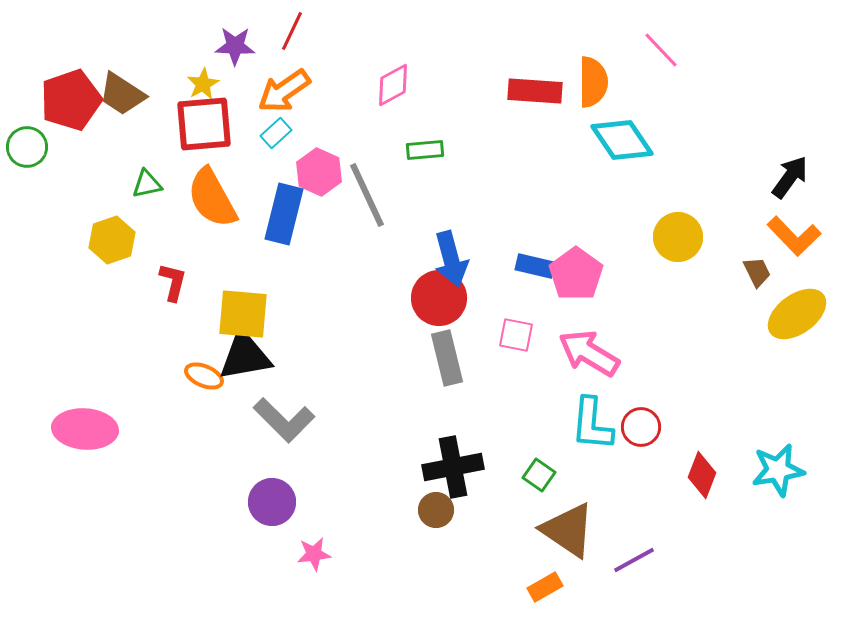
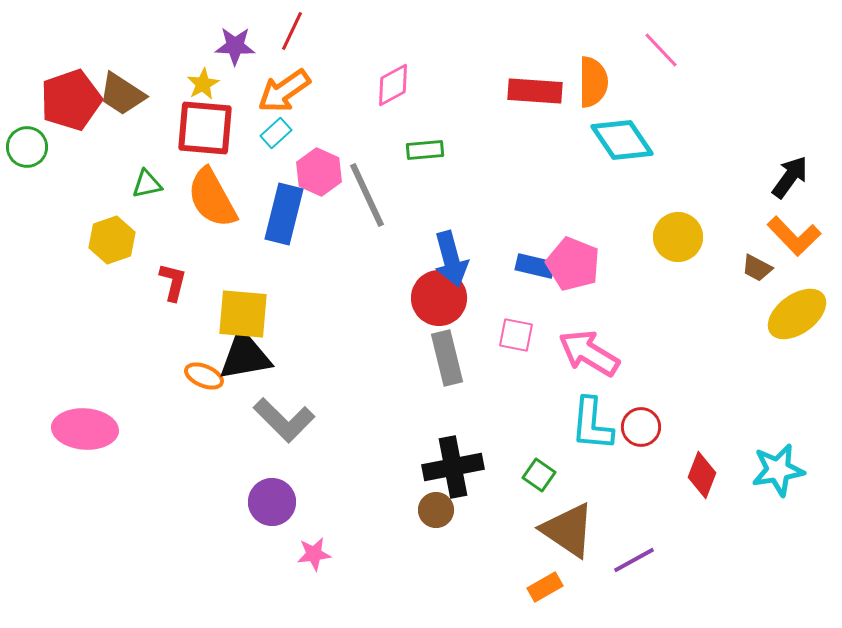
red square at (204, 124): moved 1 px right, 4 px down; rotated 10 degrees clockwise
brown trapezoid at (757, 272): moved 4 px up; rotated 144 degrees clockwise
pink pentagon at (576, 274): moved 3 px left, 10 px up; rotated 14 degrees counterclockwise
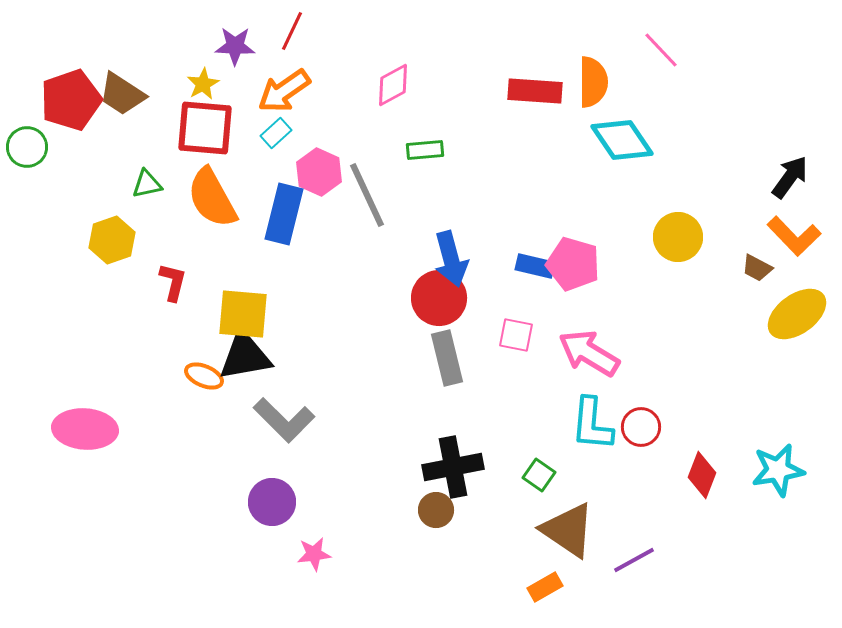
pink pentagon at (573, 264): rotated 6 degrees counterclockwise
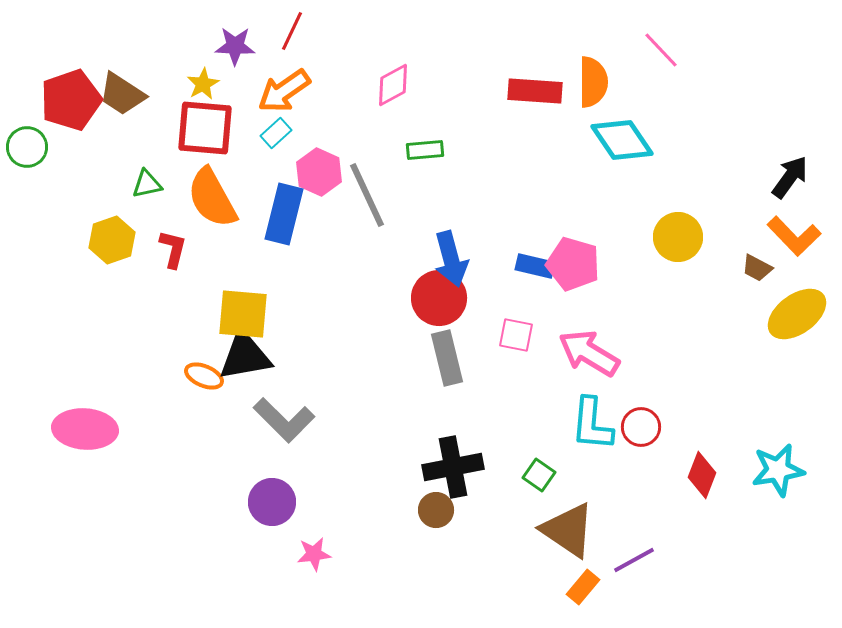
red L-shape at (173, 282): moved 33 px up
orange rectangle at (545, 587): moved 38 px right; rotated 20 degrees counterclockwise
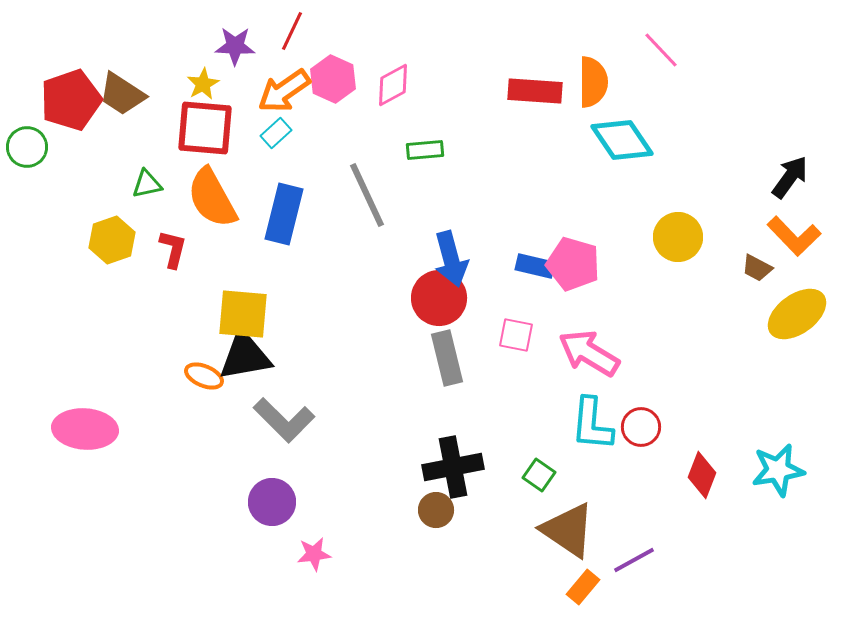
pink hexagon at (319, 172): moved 14 px right, 93 px up
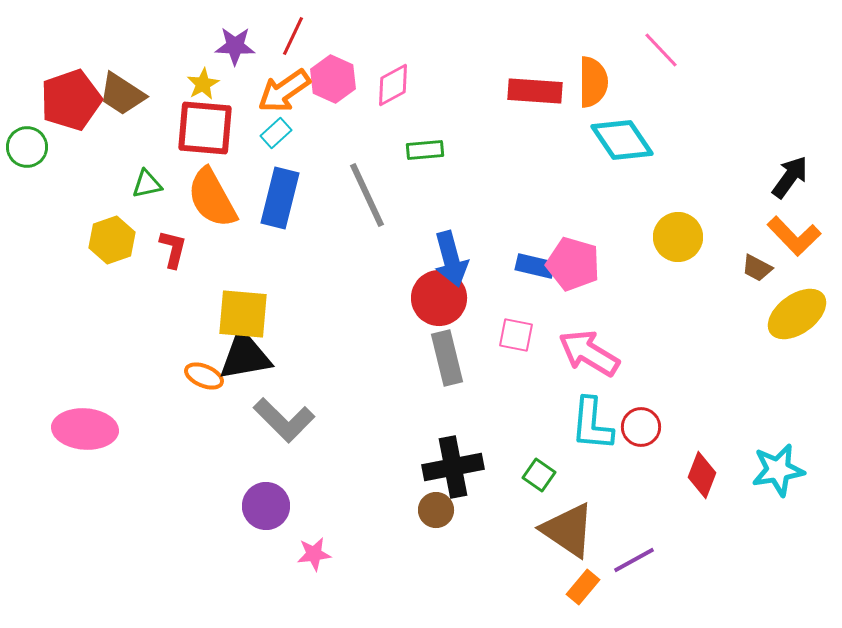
red line at (292, 31): moved 1 px right, 5 px down
blue rectangle at (284, 214): moved 4 px left, 16 px up
purple circle at (272, 502): moved 6 px left, 4 px down
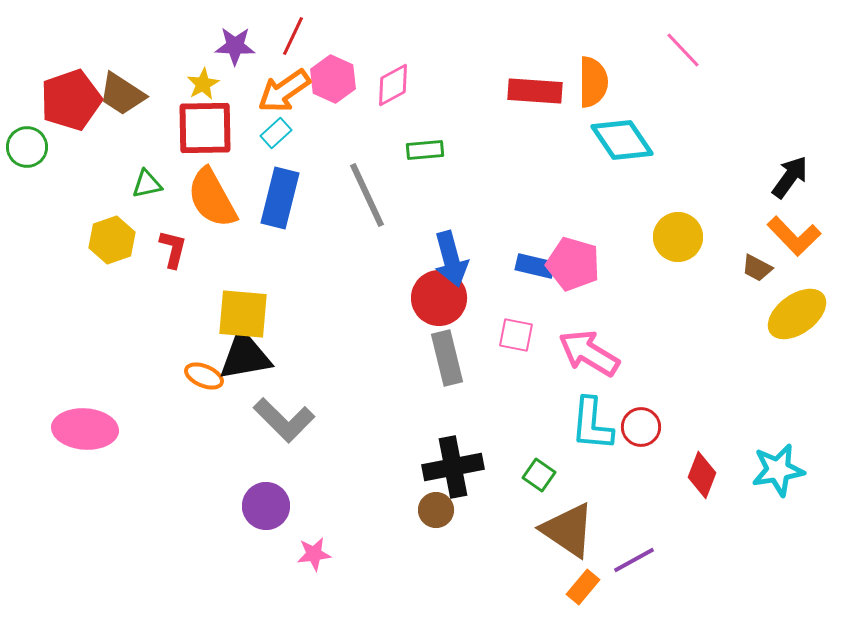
pink line at (661, 50): moved 22 px right
red square at (205, 128): rotated 6 degrees counterclockwise
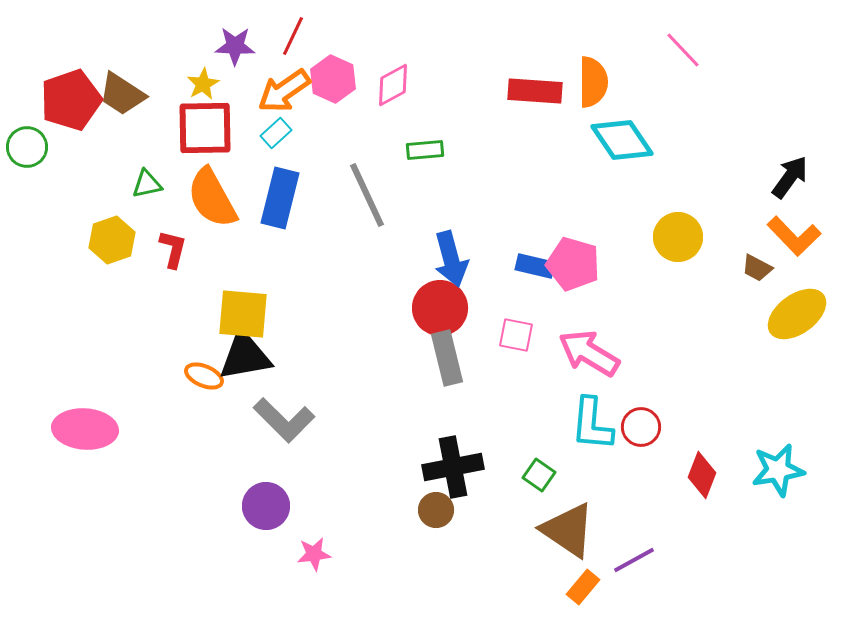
red circle at (439, 298): moved 1 px right, 10 px down
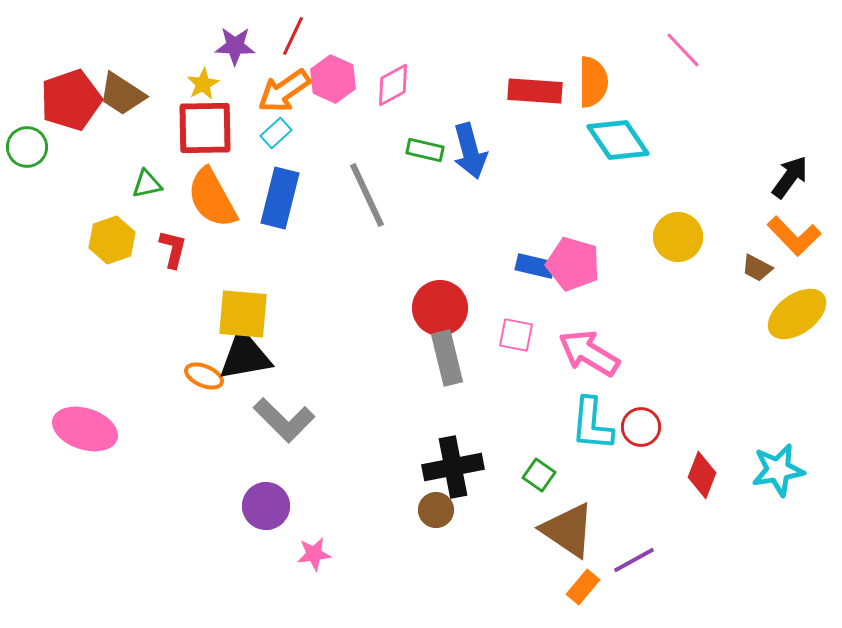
cyan diamond at (622, 140): moved 4 px left
green rectangle at (425, 150): rotated 18 degrees clockwise
blue arrow at (451, 259): moved 19 px right, 108 px up
pink ellipse at (85, 429): rotated 14 degrees clockwise
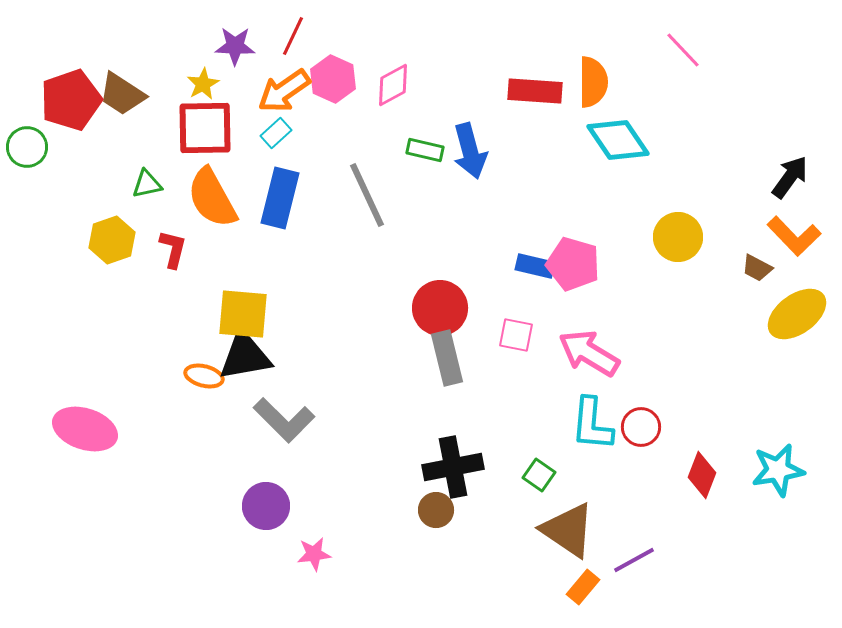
orange ellipse at (204, 376): rotated 9 degrees counterclockwise
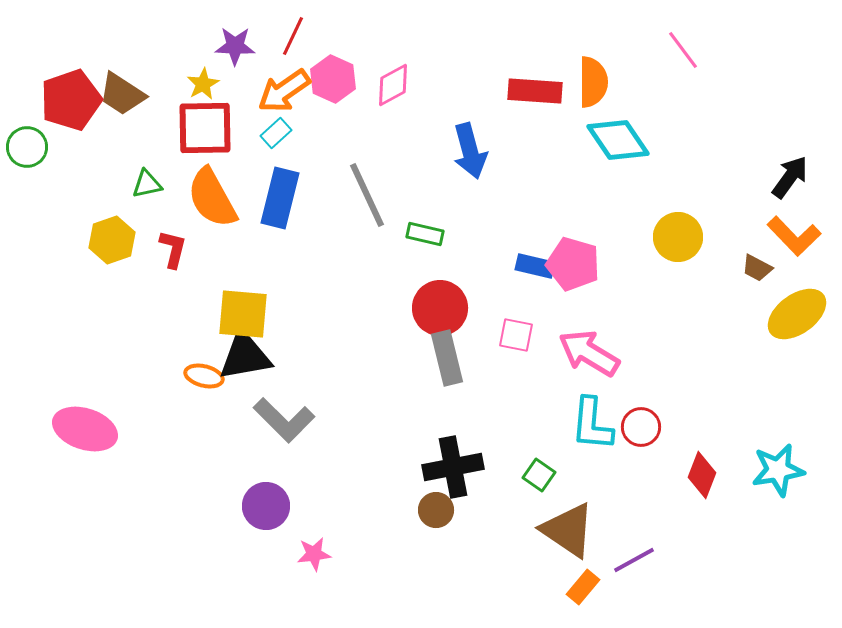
pink line at (683, 50): rotated 6 degrees clockwise
green rectangle at (425, 150): moved 84 px down
